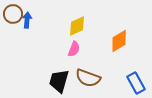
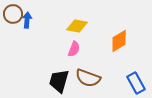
yellow diamond: rotated 35 degrees clockwise
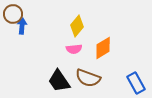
blue arrow: moved 5 px left, 6 px down
yellow diamond: rotated 60 degrees counterclockwise
orange diamond: moved 16 px left, 7 px down
pink semicircle: rotated 63 degrees clockwise
black trapezoid: rotated 50 degrees counterclockwise
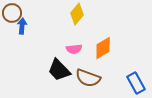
brown circle: moved 1 px left, 1 px up
yellow diamond: moved 12 px up
black trapezoid: moved 11 px up; rotated 10 degrees counterclockwise
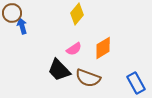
blue arrow: rotated 21 degrees counterclockwise
pink semicircle: rotated 28 degrees counterclockwise
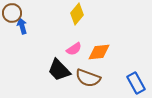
orange diamond: moved 4 px left, 4 px down; rotated 25 degrees clockwise
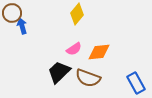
black trapezoid: moved 2 px down; rotated 90 degrees clockwise
